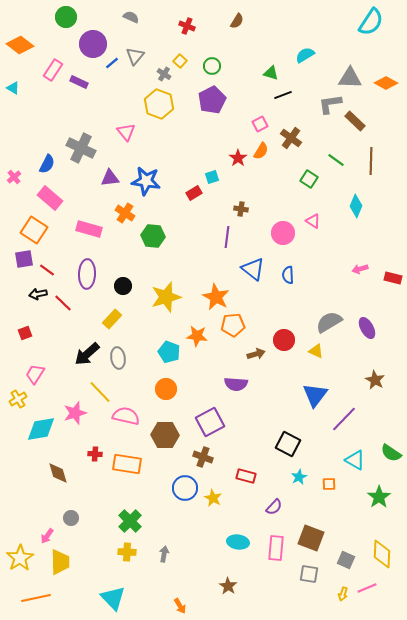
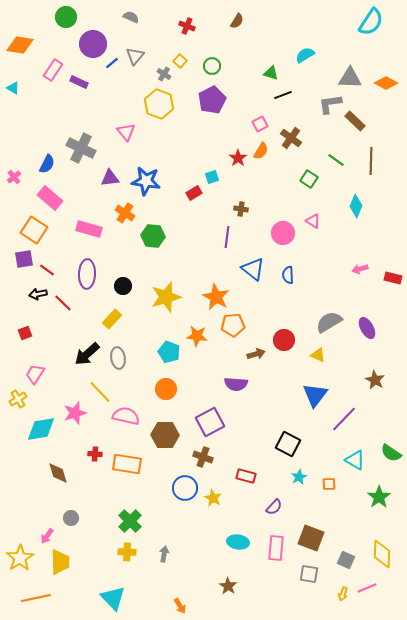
orange diamond at (20, 45): rotated 28 degrees counterclockwise
yellow triangle at (316, 351): moved 2 px right, 4 px down
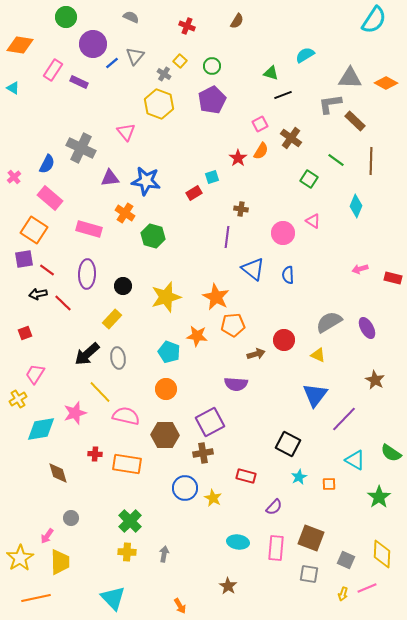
cyan semicircle at (371, 22): moved 3 px right, 2 px up
green hexagon at (153, 236): rotated 10 degrees clockwise
brown cross at (203, 457): moved 4 px up; rotated 30 degrees counterclockwise
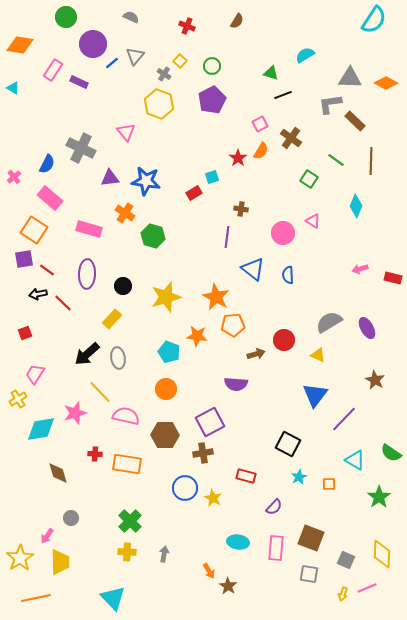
orange arrow at (180, 606): moved 29 px right, 35 px up
